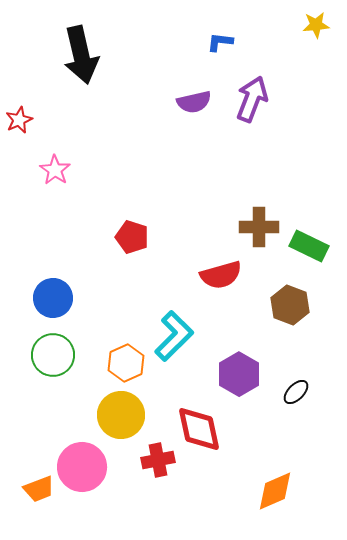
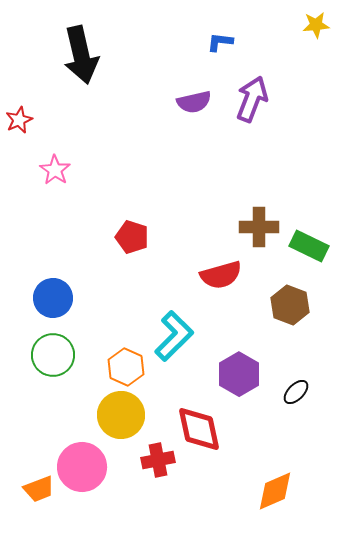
orange hexagon: moved 4 px down; rotated 12 degrees counterclockwise
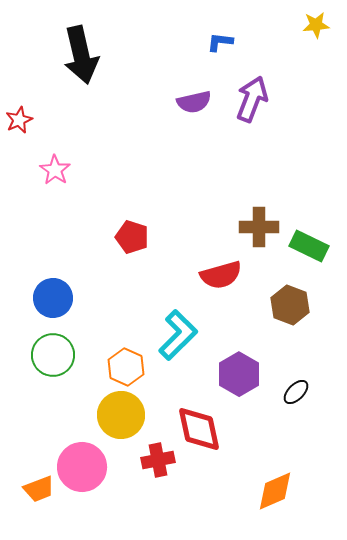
cyan L-shape: moved 4 px right, 1 px up
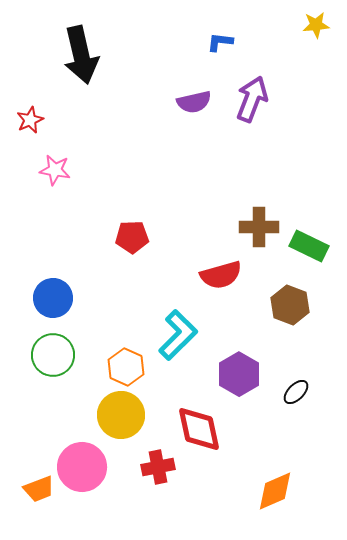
red star: moved 11 px right
pink star: rotated 24 degrees counterclockwise
red pentagon: rotated 20 degrees counterclockwise
red cross: moved 7 px down
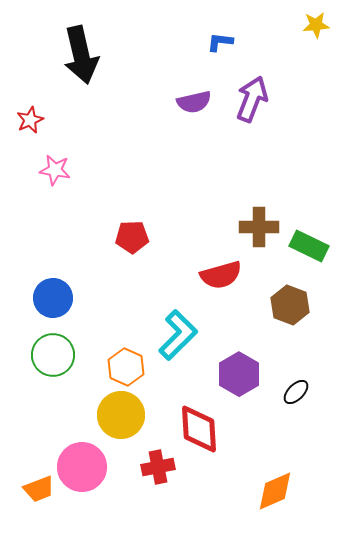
red diamond: rotated 9 degrees clockwise
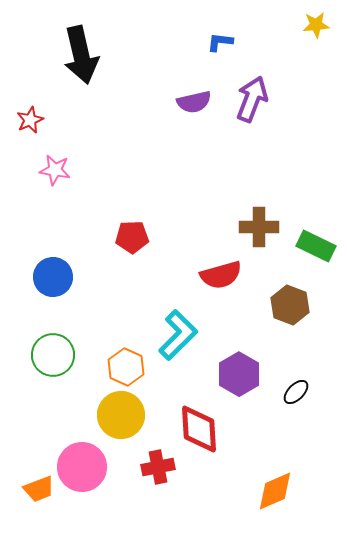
green rectangle: moved 7 px right
blue circle: moved 21 px up
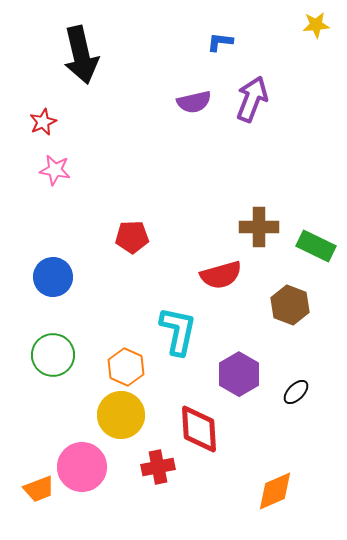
red star: moved 13 px right, 2 px down
cyan L-shape: moved 4 px up; rotated 33 degrees counterclockwise
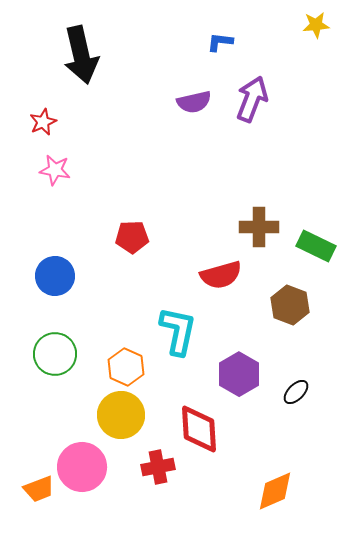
blue circle: moved 2 px right, 1 px up
green circle: moved 2 px right, 1 px up
